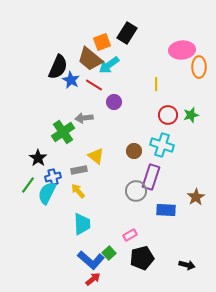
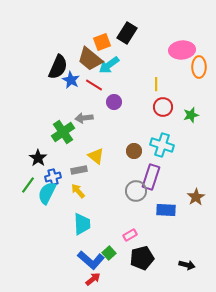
red circle: moved 5 px left, 8 px up
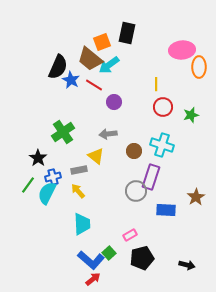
black rectangle: rotated 20 degrees counterclockwise
gray arrow: moved 24 px right, 16 px down
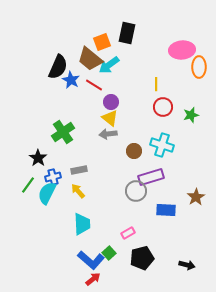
purple circle: moved 3 px left
yellow triangle: moved 14 px right, 38 px up
purple rectangle: rotated 55 degrees clockwise
pink rectangle: moved 2 px left, 2 px up
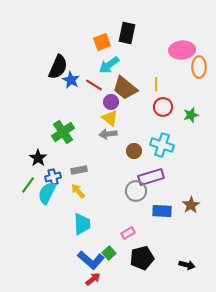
brown trapezoid: moved 35 px right, 29 px down
brown star: moved 5 px left, 8 px down
blue rectangle: moved 4 px left, 1 px down
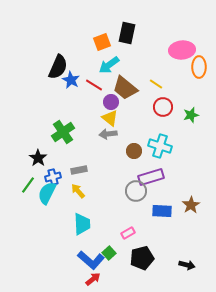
yellow line: rotated 56 degrees counterclockwise
cyan cross: moved 2 px left, 1 px down
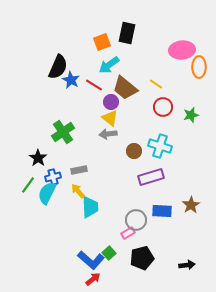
gray circle: moved 29 px down
cyan trapezoid: moved 8 px right, 17 px up
black arrow: rotated 21 degrees counterclockwise
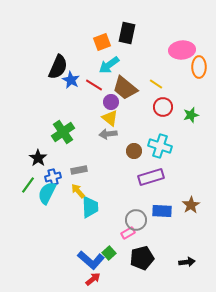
black arrow: moved 3 px up
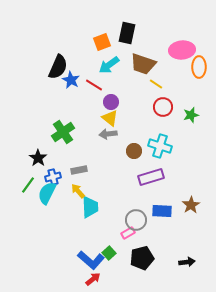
brown trapezoid: moved 18 px right, 24 px up; rotated 20 degrees counterclockwise
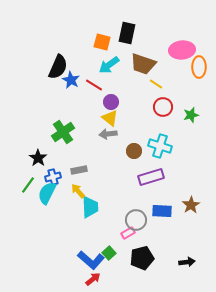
orange square: rotated 36 degrees clockwise
